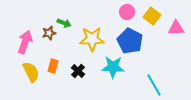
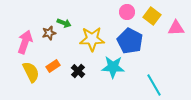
orange rectangle: rotated 40 degrees clockwise
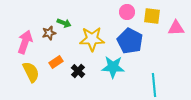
yellow square: rotated 30 degrees counterclockwise
orange rectangle: moved 3 px right, 4 px up
cyan line: rotated 25 degrees clockwise
